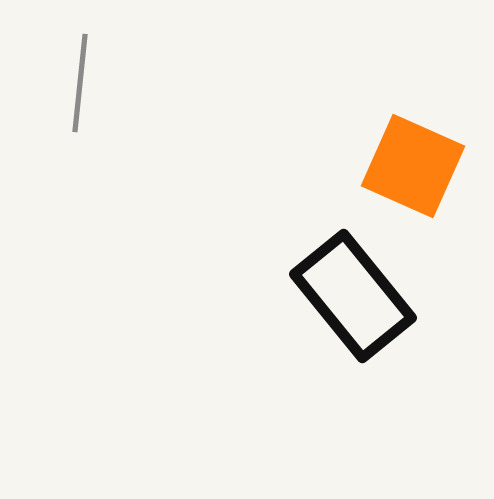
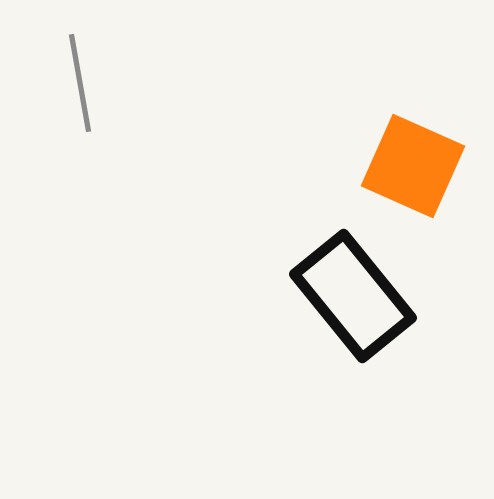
gray line: rotated 16 degrees counterclockwise
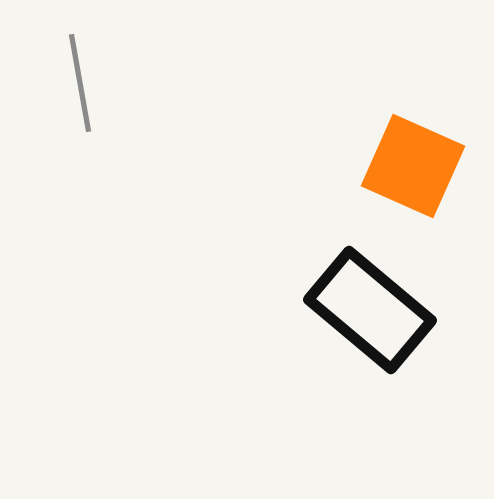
black rectangle: moved 17 px right, 14 px down; rotated 11 degrees counterclockwise
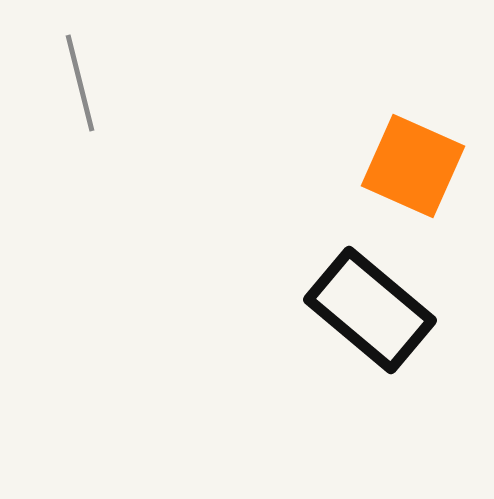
gray line: rotated 4 degrees counterclockwise
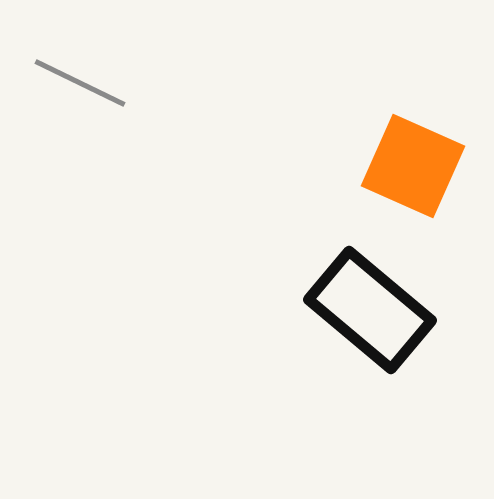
gray line: rotated 50 degrees counterclockwise
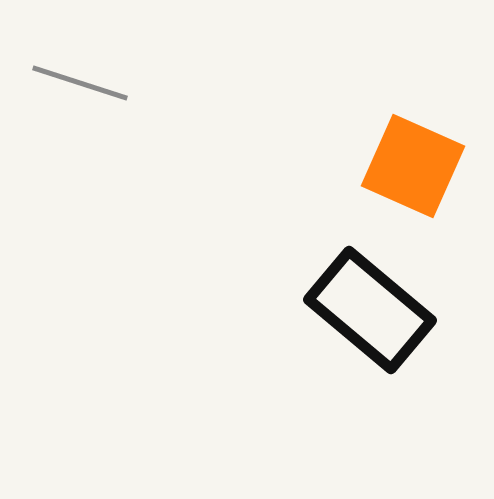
gray line: rotated 8 degrees counterclockwise
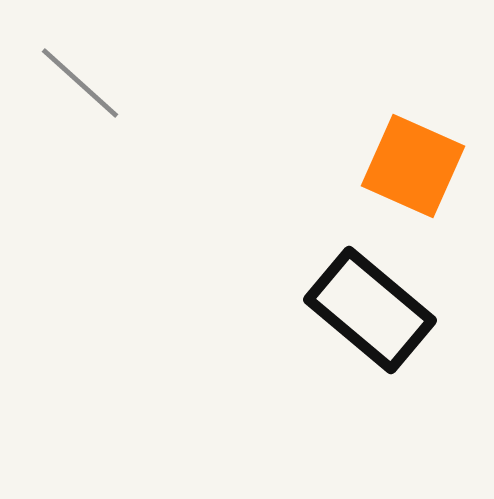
gray line: rotated 24 degrees clockwise
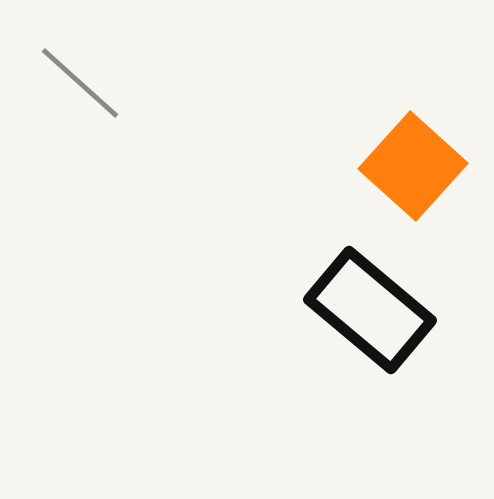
orange square: rotated 18 degrees clockwise
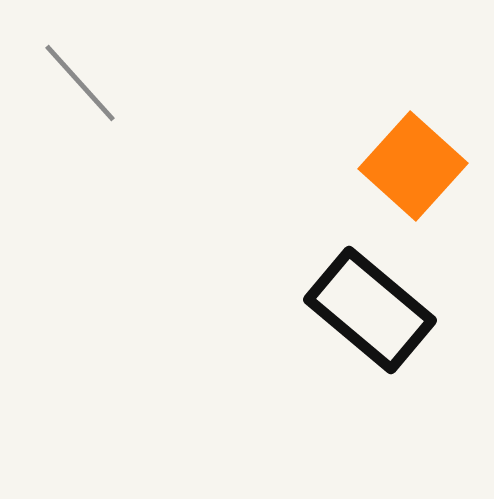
gray line: rotated 6 degrees clockwise
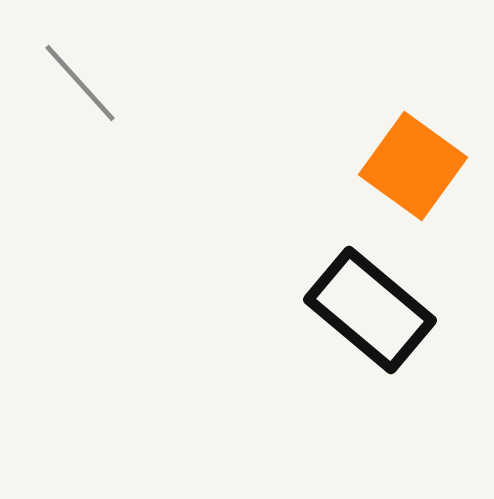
orange square: rotated 6 degrees counterclockwise
